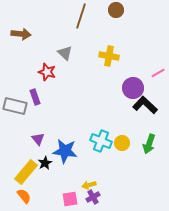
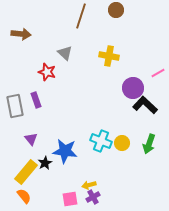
purple rectangle: moved 1 px right, 3 px down
gray rectangle: rotated 65 degrees clockwise
purple triangle: moved 7 px left
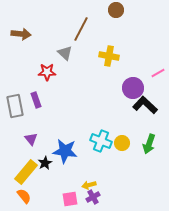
brown line: moved 13 px down; rotated 10 degrees clockwise
red star: rotated 18 degrees counterclockwise
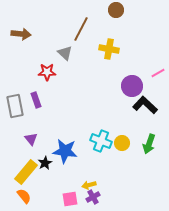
yellow cross: moved 7 px up
purple circle: moved 1 px left, 2 px up
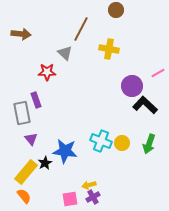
gray rectangle: moved 7 px right, 7 px down
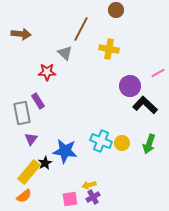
purple circle: moved 2 px left
purple rectangle: moved 2 px right, 1 px down; rotated 14 degrees counterclockwise
purple triangle: rotated 16 degrees clockwise
yellow rectangle: moved 3 px right
orange semicircle: rotated 91 degrees clockwise
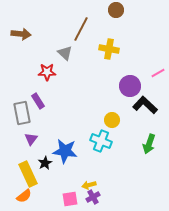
yellow circle: moved 10 px left, 23 px up
yellow rectangle: moved 1 px left, 2 px down; rotated 65 degrees counterclockwise
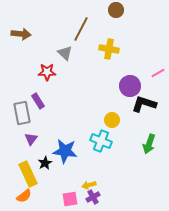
black L-shape: moved 1 px left, 1 px up; rotated 25 degrees counterclockwise
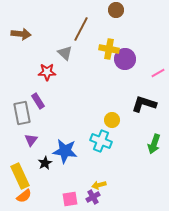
purple circle: moved 5 px left, 27 px up
purple triangle: moved 1 px down
green arrow: moved 5 px right
yellow rectangle: moved 8 px left, 2 px down
yellow arrow: moved 10 px right
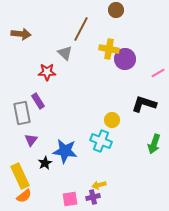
purple cross: rotated 16 degrees clockwise
